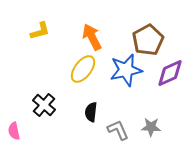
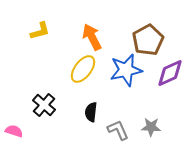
pink semicircle: rotated 120 degrees clockwise
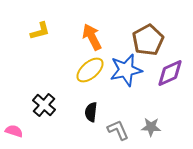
yellow ellipse: moved 7 px right, 1 px down; rotated 12 degrees clockwise
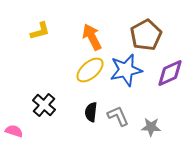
brown pentagon: moved 2 px left, 5 px up
gray L-shape: moved 14 px up
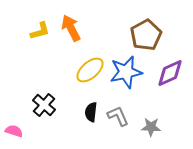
orange arrow: moved 21 px left, 9 px up
blue star: moved 2 px down
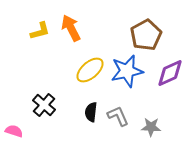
blue star: moved 1 px right, 1 px up
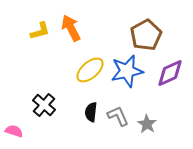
gray star: moved 4 px left, 3 px up; rotated 30 degrees clockwise
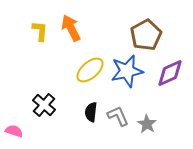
yellow L-shape: rotated 70 degrees counterclockwise
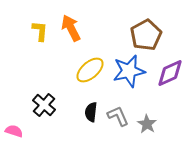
blue star: moved 2 px right
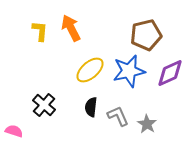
brown pentagon: rotated 16 degrees clockwise
black semicircle: moved 5 px up
